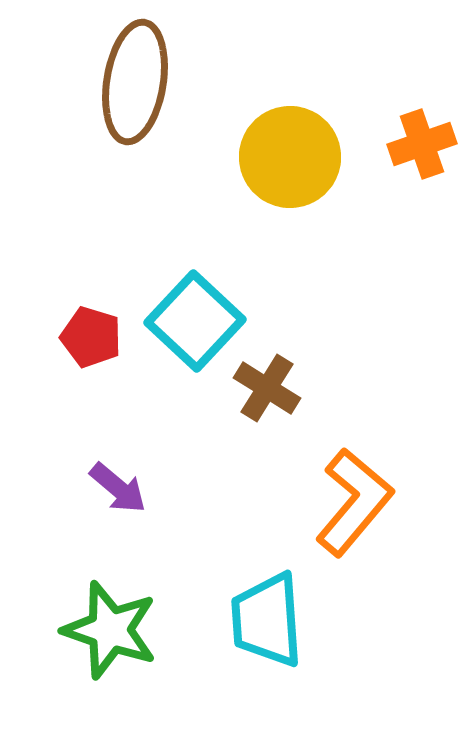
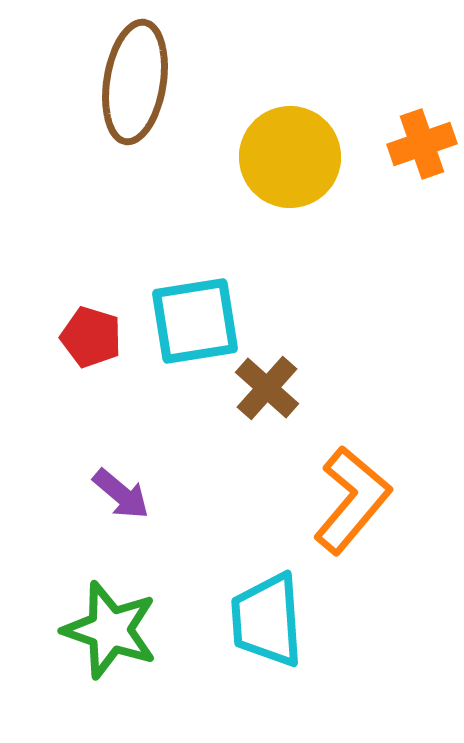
cyan square: rotated 38 degrees clockwise
brown cross: rotated 10 degrees clockwise
purple arrow: moved 3 px right, 6 px down
orange L-shape: moved 2 px left, 2 px up
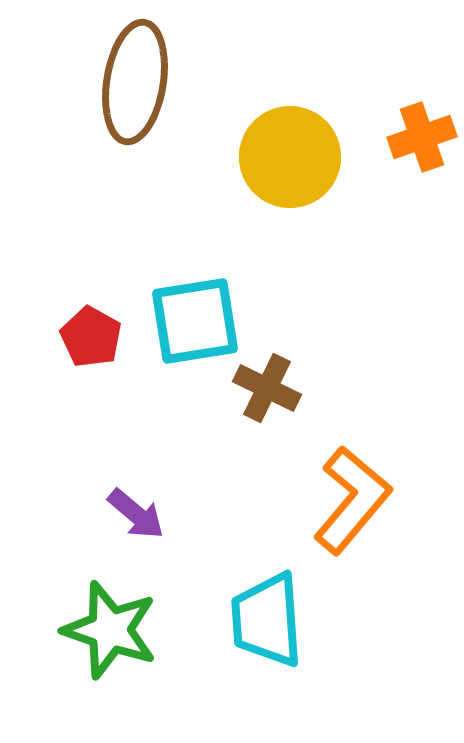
orange cross: moved 7 px up
red pentagon: rotated 12 degrees clockwise
brown cross: rotated 16 degrees counterclockwise
purple arrow: moved 15 px right, 20 px down
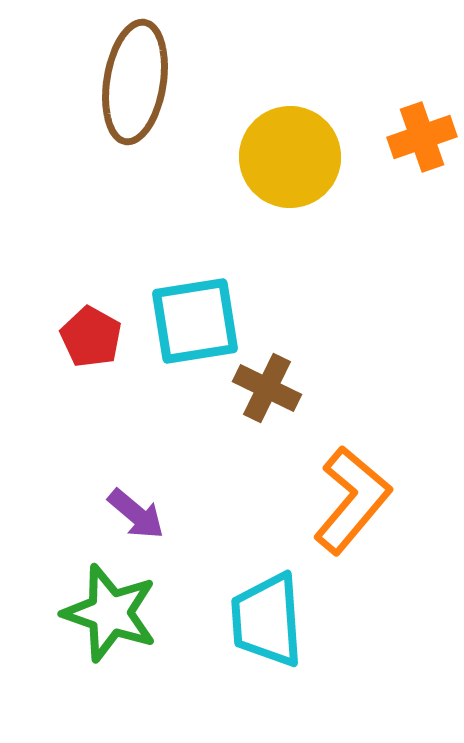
green star: moved 17 px up
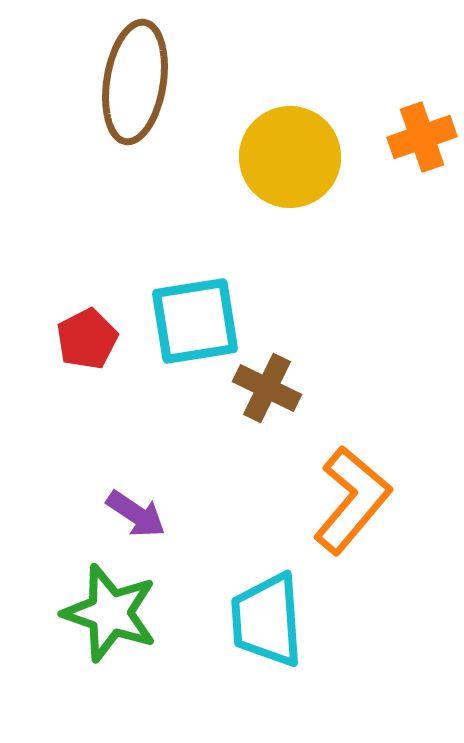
red pentagon: moved 4 px left, 2 px down; rotated 16 degrees clockwise
purple arrow: rotated 6 degrees counterclockwise
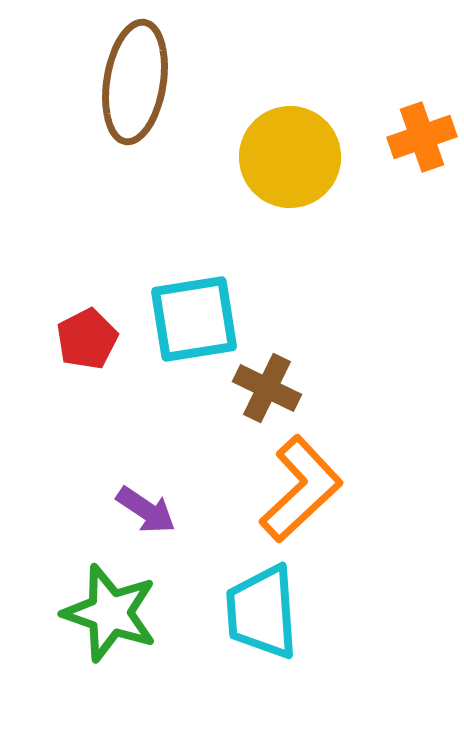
cyan square: moved 1 px left, 2 px up
orange L-shape: moved 51 px left, 11 px up; rotated 7 degrees clockwise
purple arrow: moved 10 px right, 4 px up
cyan trapezoid: moved 5 px left, 8 px up
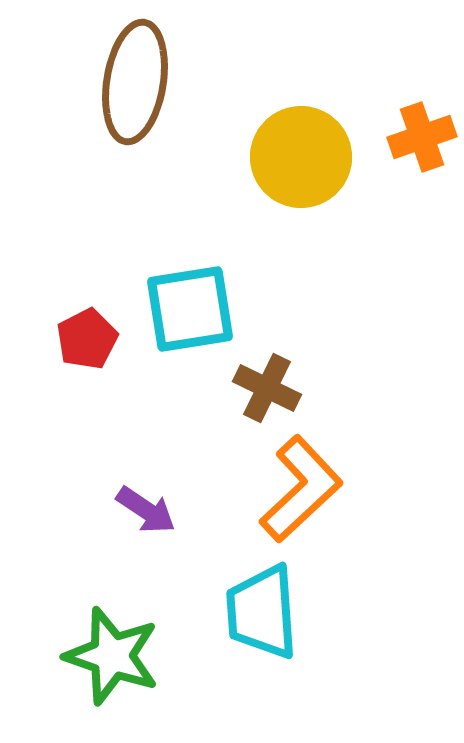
yellow circle: moved 11 px right
cyan square: moved 4 px left, 10 px up
green star: moved 2 px right, 43 px down
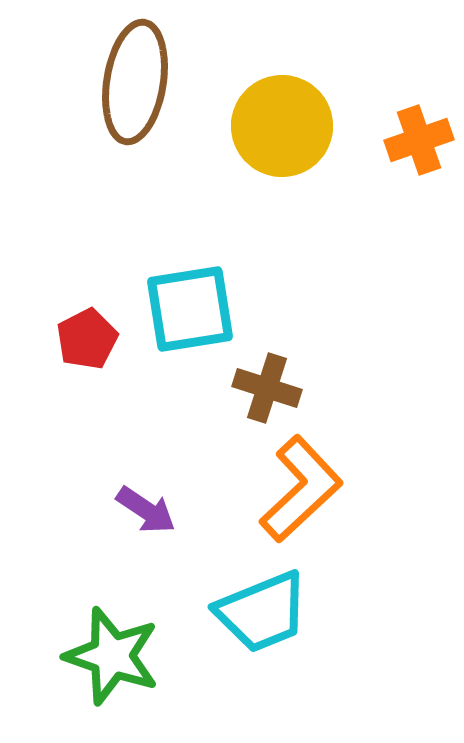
orange cross: moved 3 px left, 3 px down
yellow circle: moved 19 px left, 31 px up
brown cross: rotated 8 degrees counterclockwise
cyan trapezoid: rotated 108 degrees counterclockwise
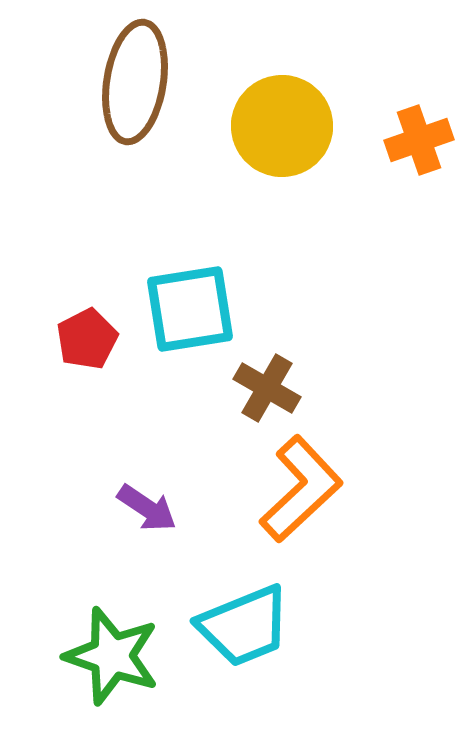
brown cross: rotated 12 degrees clockwise
purple arrow: moved 1 px right, 2 px up
cyan trapezoid: moved 18 px left, 14 px down
